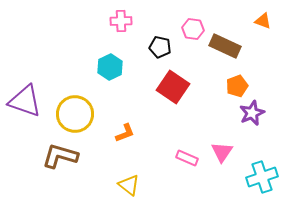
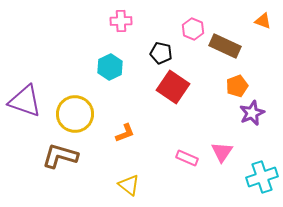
pink hexagon: rotated 15 degrees clockwise
black pentagon: moved 1 px right, 6 px down
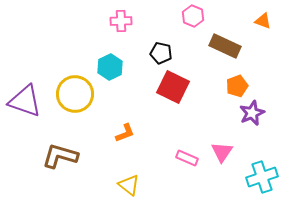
pink hexagon: moved 13 px up
red square: rotated 8 degrees counterclockwise
yellow circle: moved 20 px up
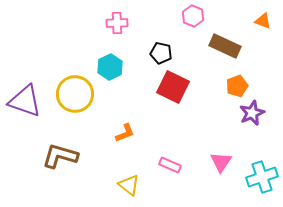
pink cross: moved 4 px left, 2 px down
pink triangle: moved 1 px left, 10 px down
pink rectangle: moved 17 px left, 7 px down
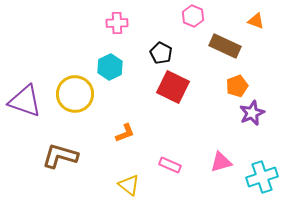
orange triangle: moved 7 px left
black pentagon: rotated 15 degrees clockwise
pink triangle: rotated 40 degrees clockwise
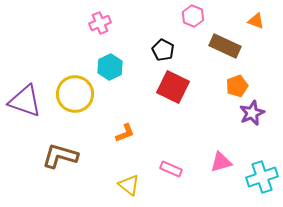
pink cross: moved 17 px left; rotated 20 degrees counterclockwise
black pentagon: moved 2 px right, 3 px up
pink rectangle: moved 1 px right, 4 px down
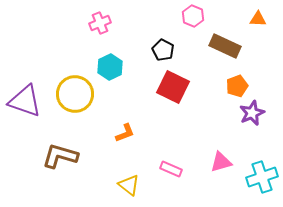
orange triangle: moved 2 px right, 2 px up; rotated 18 degrees counterclockwise
